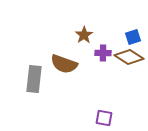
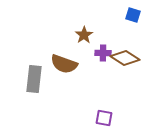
blue square: moved 22 px up; rotated 35 degrees clockwise
brown diamond: moved 4 px left, 1 px down
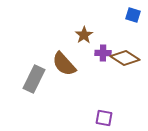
brown semicircle: rotated 28 degrees clockwise
gray rectangle: rotated 20 degrees clockwise
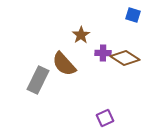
brown star: moved 3 px left
gray rectangle: moved 4 px right, 1 px down
purple square: moved 1 px right; rotated 36 degrees counterclockwise
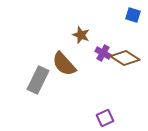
brown star: rotated 18 degrees counterclockwise
purple cross: rotated 28 degrees clockwise
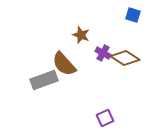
gray rectangle: moved 6 px right; rotated 44 degrees clockwise
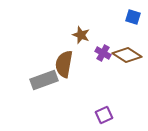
blue square: moved 2 px down
brown diamond: moved 2 px right, 3 px up
brown semicircle: rotated 52 degrees clockwise
purple square: moved 1 px left, 3 px up
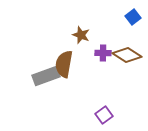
blue square: rotated 35 degrees clockwise
purple cross: rotated 28 degrees counterclockwise
gray rectangle: moved 2 px right, 4 px up
purple square: rotated 12 degrees counterclockwise
